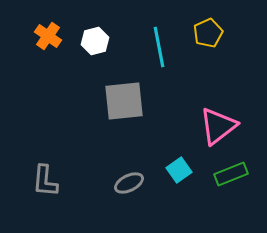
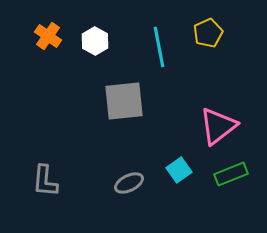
white hexagon: rotated 16 degrees counterclockwise
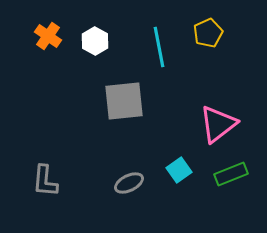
pink triangle: moved 2 px up
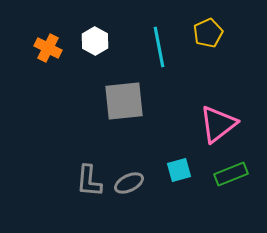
orange cross: moved 12 px down; rotated 8 degrees counterclockwise
cyan square: rotated 20 degrees clockwise
gray L-shape: moved 44 px right
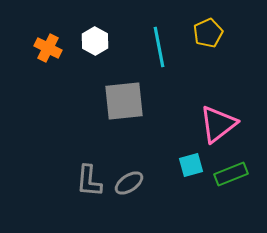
cyan square: moved 12 px right, 5 px up
gray ellipse: rotated 8 degrees counterclockwise
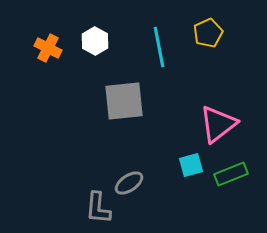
gray L-shape: moved 9 px right, 27 px down
